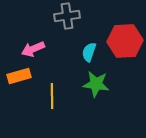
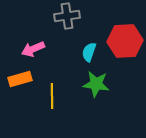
orange rectangle: moved 1 px right, 3 px down
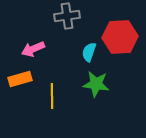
red hexagon: moved 5 px left, 4 px up
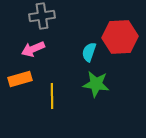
gray cross: moved 25 px left
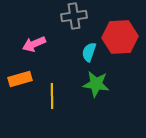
gray cross: moved 32 px right
pink arrow: moved 1 px right, 5 px up
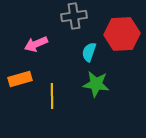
red hexagon: moved 2 px right, 3 px up
pink arrow: moved 2 px right
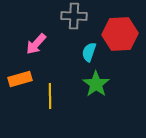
gray cross: rotated 10 degrees clockwise
red hexagon: moved 2 px left
pink arrow: rotated 25 degrees counterclockwise
green star: rotated 28 degrees clockwise
yellow line: moved 2 px left
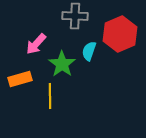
gray cross: moved 1 px right
red hexagon: rotated 20 degrees counterclockwise
cyan semicircle: moved 1 px up
green star: moved 34 px left, 20 px up
